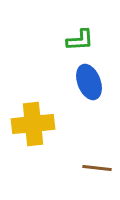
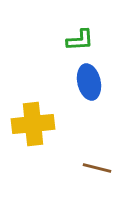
blue ellipse: rotated 8 degrees clockwise
brown line: rotated 8 degrees clockwise
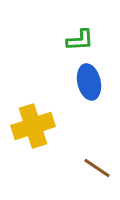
yellow cross: moved 2 px down; rotated 12 degrees counterclockwise
brown line: rotated 20 degrees clockwise
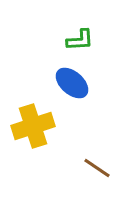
blue ellipse: moved 17 px left, 1 px down; rotated 36 degrees counterclockwise
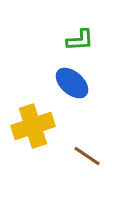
brown line: moved 10 px left, 12 px up
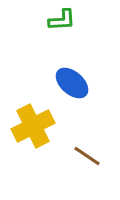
green L-shape: moved 18 px left, 20 px up
yellow cross: rotated 9 degrees counterclockwise
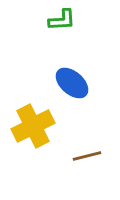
brown line: rotated 48 degrees counterclockwise
